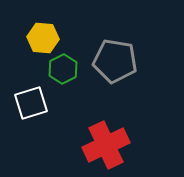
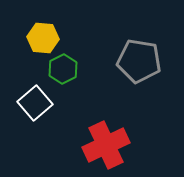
gray pentagon: moved 24 px right
white square: moved 4 px right; rotated 24 degrees counterclockwise
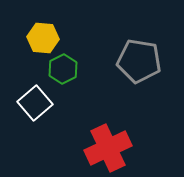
red cross: moved 2 px right, 3 px down
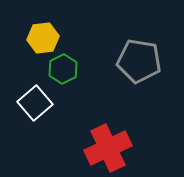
yellow hexagon: rotated 12 degrees counterclockwise
